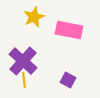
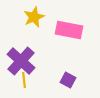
purple cross: moved 2 px left
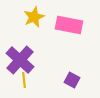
pink rectangle: moved 5 px up
purple cross: moved 1 px left, 1 px up
purple square: moved 4 px right
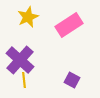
yellow star: moved 6 px left
pink rectangle: rotated 44 degrees counterclockwise
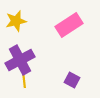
yellow star: moved 12 px left, 4 px down; rotated 10 degrees clockwise
purple cross: rotated 20 degrees clockwise
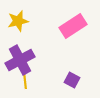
yellow star: moved 2 px right
pink rectangle: moved 4 px right, 1 px down
yellow line: moved 1 px right, 1 px down
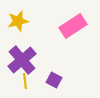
purple cross: moved 2 px right; rotated 12 degrees counterclockwise
purple square: moved 18 px left
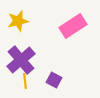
purple cross: moved 1 px left
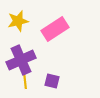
pink rectangle: moved 18 px left, 3 px down
purple cross: rotated 16 degrees clockwise
purple square: moved 2 px left, 1 px down; rotated 14 degrees counterclockwise
